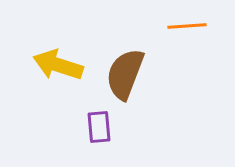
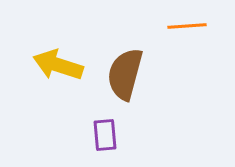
brown semicircle: rotated 6 degrees counterclockwise
purple rectangle: moved 6 px right, 8 px down
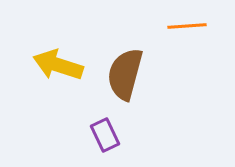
purple rectangle: rotated 20 degrees counterclockwise
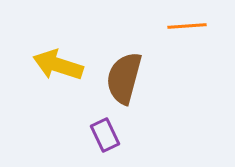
brown semicircle: moved 1 px left, 4 px down
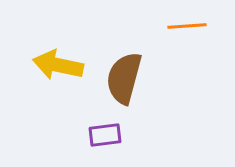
yellow arrow: rotated 6 degrees counterclockwise
purple rectangle: rotated 72 degrees counterclockwise
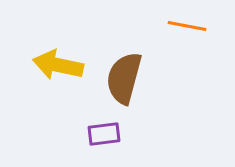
orange line: rotated 15 degrees clockwise
purple rectangle: moved 1 px left, 1 px up
